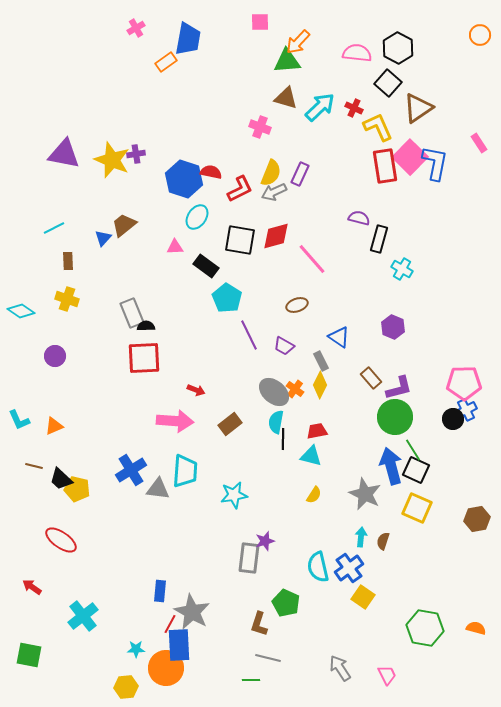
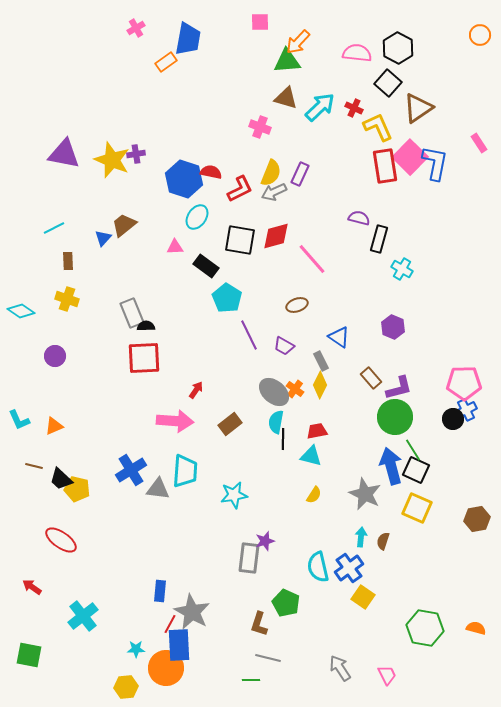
red arrow at (196, 390): rotated 78 degrees counterclockwise
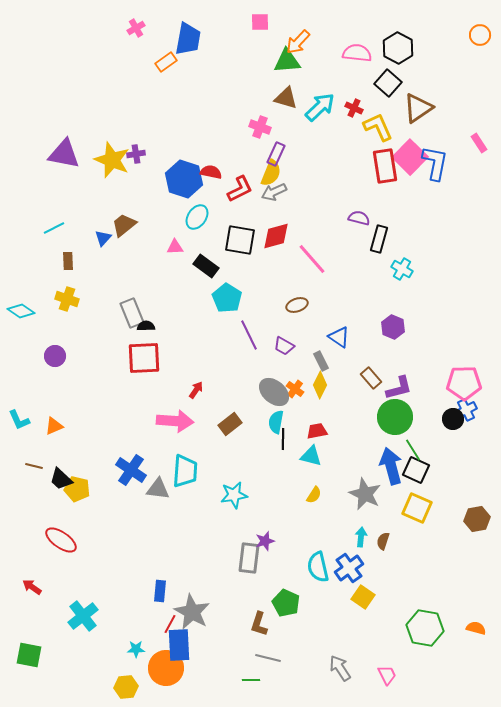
purple rectangle at (300, 174): moved 24 px left, 20 px up
blue cross at (131, 470): rotated 24 degrees counterclockwise
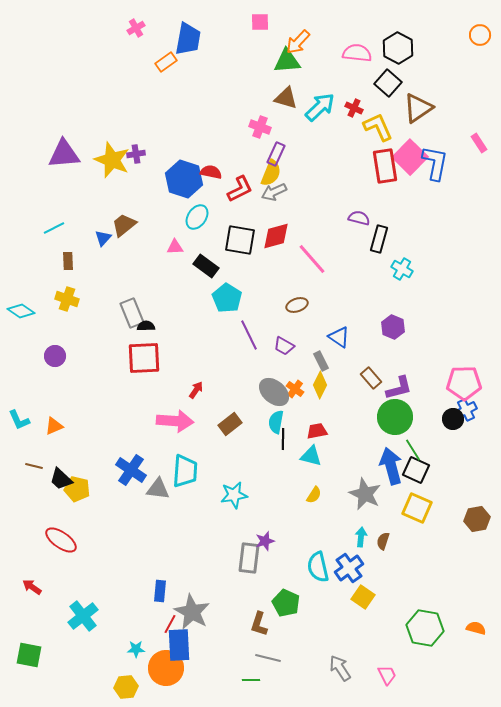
purple triangle at (64, 154): rotated 16 degrees counterclockwise
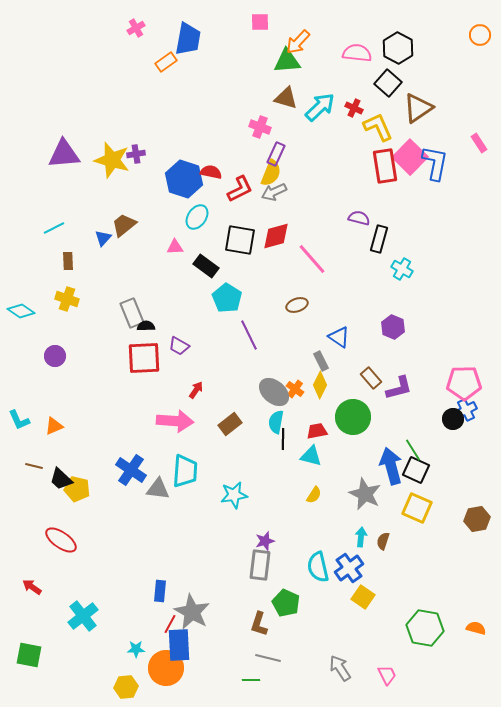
yellow star at (112, 160): rotated 6 degrees counterclockwise
purple trapezoid at (284, 346): moved 105 px left
green circle at (395, 417): moved 42 px left
gray rectangle at (249, 558): moved 11 px right, 7 px down
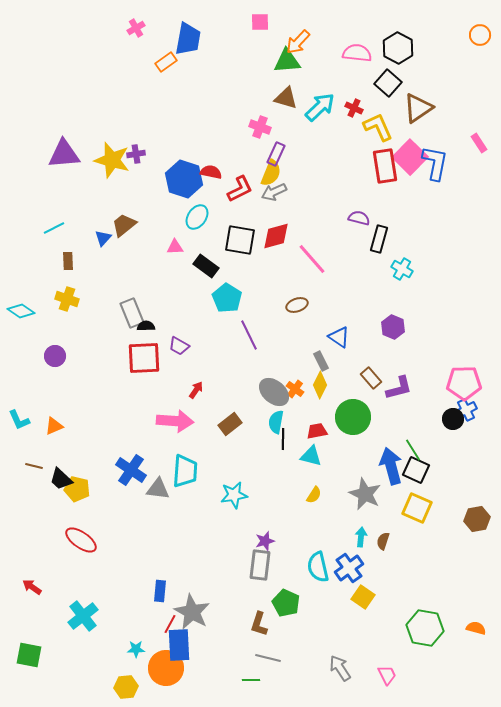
red ellipse at (61, 540): moved 20 px right
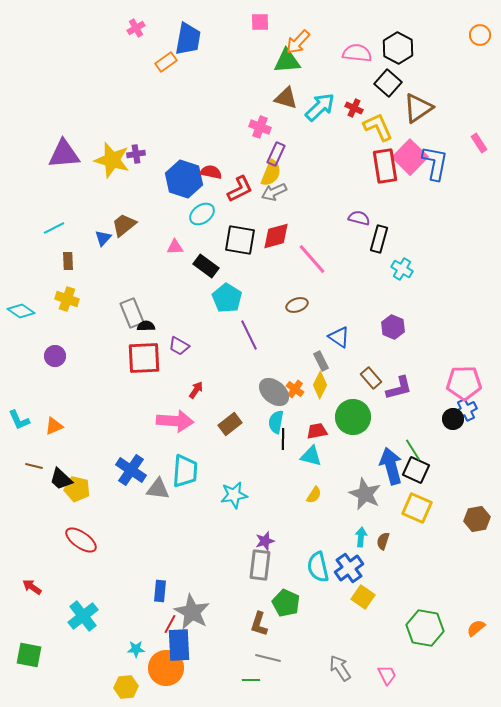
cyan ellipse at (197, 217): moved 5 px right, 3 px up; rotated 20 degrees clockwise
orange semicircle at (476, 628): rotated 54 degrees counterclockwise
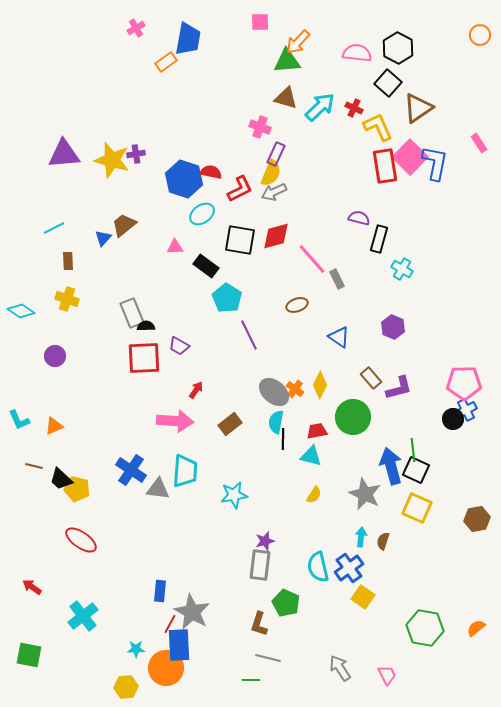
gray rectangle at (321, 361): moved 16 px right, 82 px up
green line at (413, 450): rotated 25 degrees clockwise
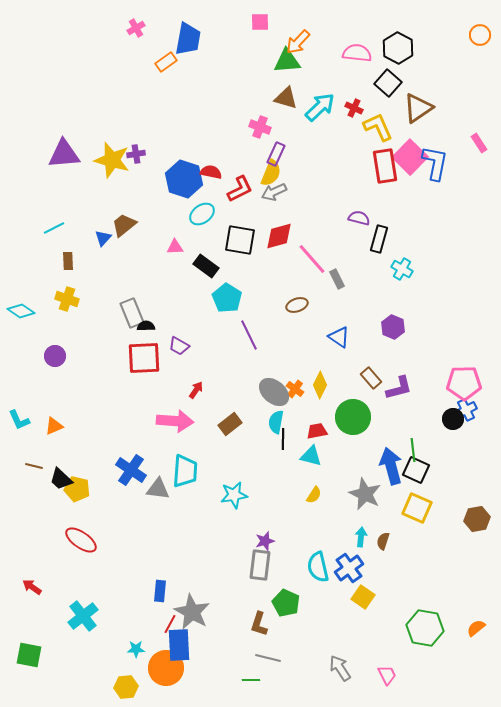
red diamond at (276, 236): moved 3 px right
